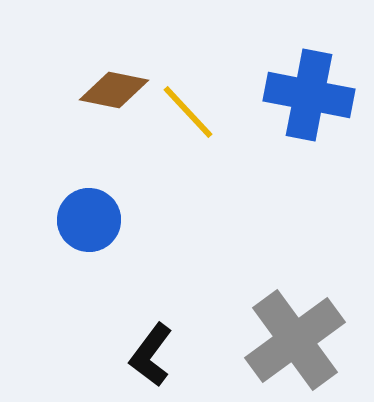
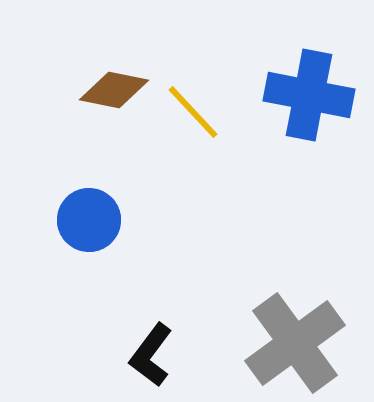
yellow line: moved 5 px right
gray cross: moved 3 px down
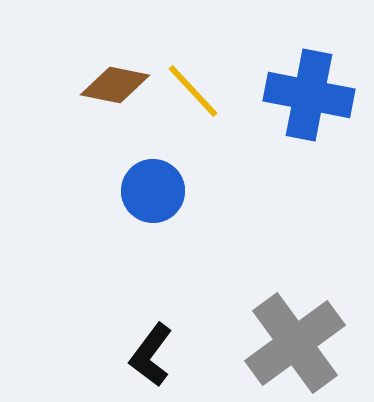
brown diamond: moved 1 px right, 5 px up
yellow line: moved 21 px up
blue circle: moved 64 px right, 29 px up
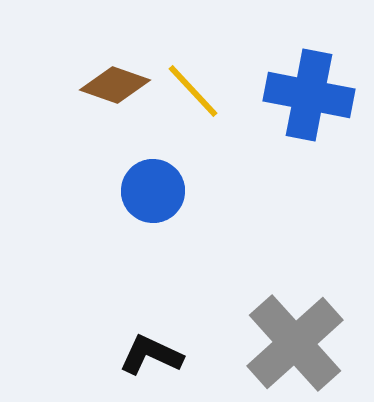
brown diamond: rotated 8 degrees clockwise
gray cross: rotated 6 degrees counterclockwise
black L-shape: rotated 78 degrees clockwise
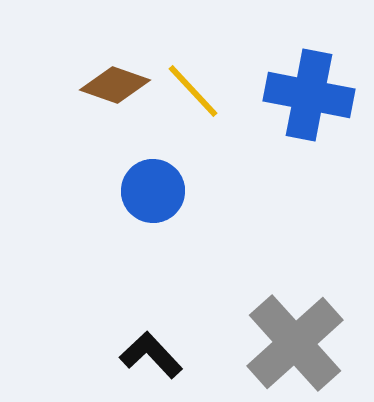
black L-shape: rotated 22 degrees clockwise
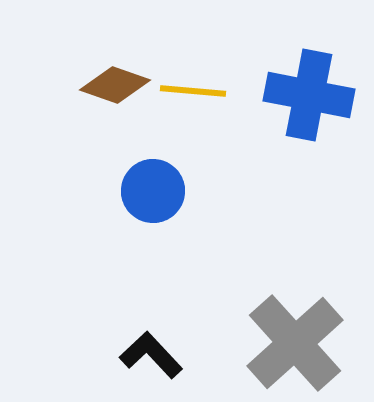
yellow line: rotated 42 degrees counterclockwise
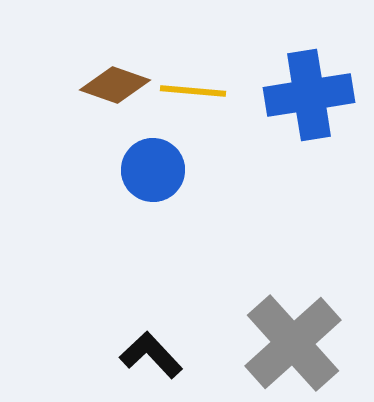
blue cross: rotated 20 degrees counterclockwise
blue circle: moved 21 px up
gray cross: moved 2 px left
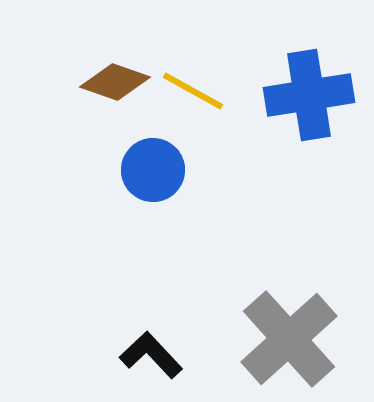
brown diamond: moved 3 px up
yellow line: rotated 24 degrees clockwise
gray cross: moved 4 px left, 4 px up
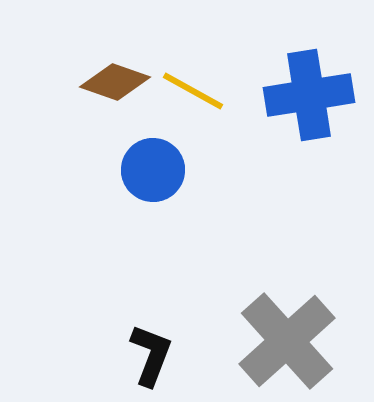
gray cross: moved 2 px left, 2 px down
black L-shape: rotated 64 degrees clockwise
